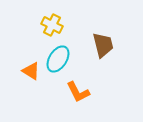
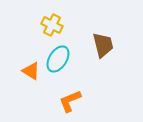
orange L-shape: moved 8 px left, 9 px down; rotated 95 degrees clockwise
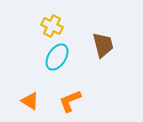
yellow cross: moved 1 px down
cyan ellipse: moved 1 px left, 2 px up
orange triangle: moved 1 px left, 30 px down
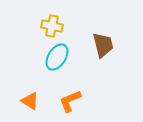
yellow cross: rotated 15 degrees counterclockwise
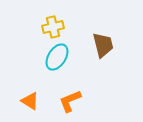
yellow cross: moved 1 px right, 1 px down; rotated 25 degrees counterclockwise
